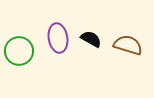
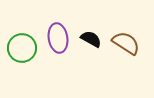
brown semicircle: moved 2 px left, 2 px up; rotated 16 degrees clockwise
green circle: moved 3 px right, 3 px up
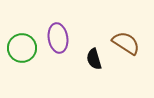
black semicircle: moved 3 px right, 20 px down; rotated 135 degrees counterclockwise
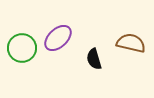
purple ellipse: rotated 56 degrees clockwise
brown semicircle: moved 5 px right; rotated 20 degrees counterclockwise
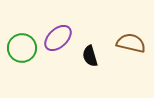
black semicircle: moved 4 px left, 3 px up
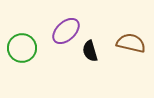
purple ellipse: moved 8 px right, 7 px up
black semicircle: moved 5 px up
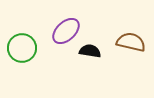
brown semicircle: moved 1 px up
black semicircle: rotated 115 degrees clockwise
